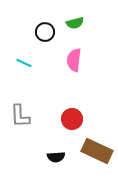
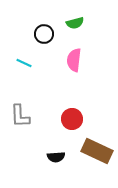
black circle: moved 1 px left, 2 px down
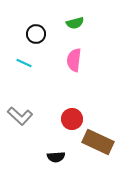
black circle: moved 8 px left
gray L-shape: rotated 45 degrees counterclockwise
brown rectangle: moved 1 px right, 9 px up
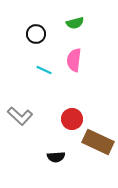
cyan line: moved 20 px right, 7 px down
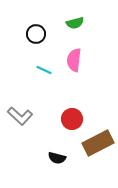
brown rectangle: moved 1 px down; rotated 52 degrees counterclockwise
black semicircle: moved 1 px right, 1 px down; rotated 18 degrees clockwise
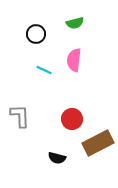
gray L-shape: rotated 135 degrees counterclockwise
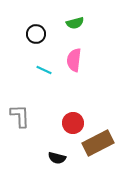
red circle: moved 1 px right, 4 px down
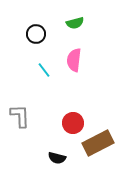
cyan line: rotated 28 degrees clockwise
